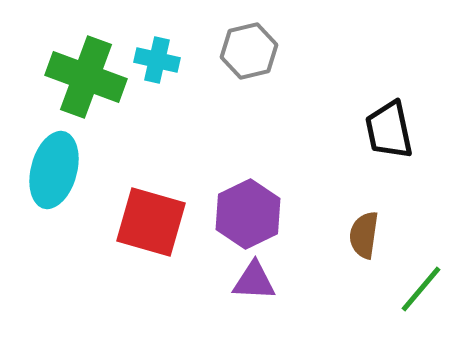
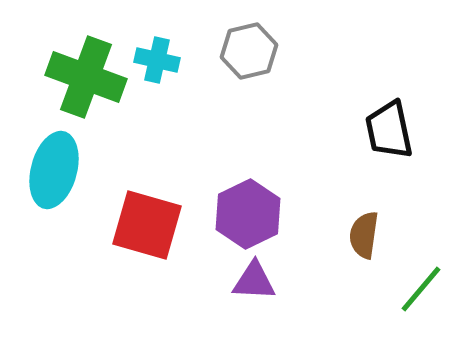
red square: moved 4 px left, 3 px down
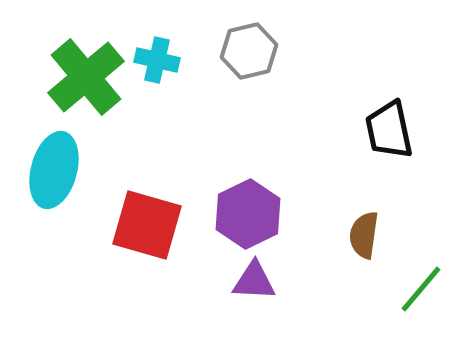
green cross: rotated 30 degrees clockwise
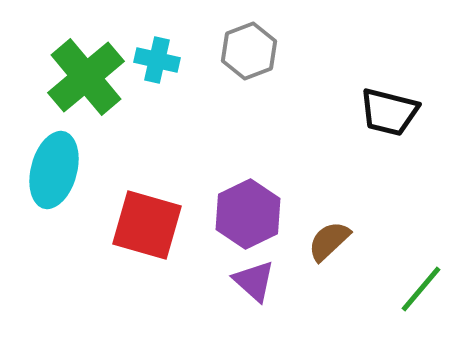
gray hexagon: rotated 8 degrees counterclockwise
black trapezoid: moved 18 px up; rotated 64 degrees counterclockwise
brown semicircle: moved 35 px left, 6 px down; rotated 39 degrees clockwise
purple triangle: rotated 39 degrees clockwise
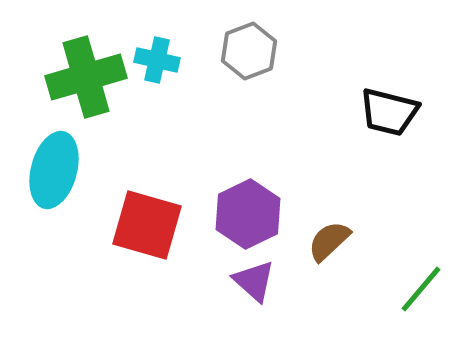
green cross: rotated 24 degrees clockwise
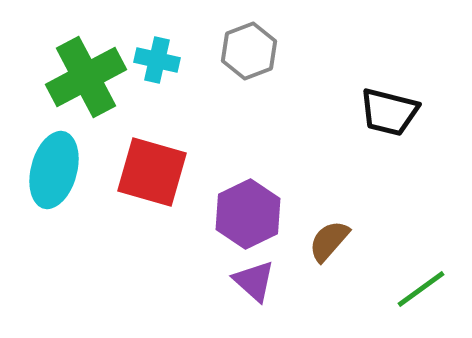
green cross: rotated 12 degrees counterclockwise
red square: moved 5 px right, 53 px up
brown semicircle: rotated 6 degrees counterclockwise
green line: rotated 14 degrees clockwise
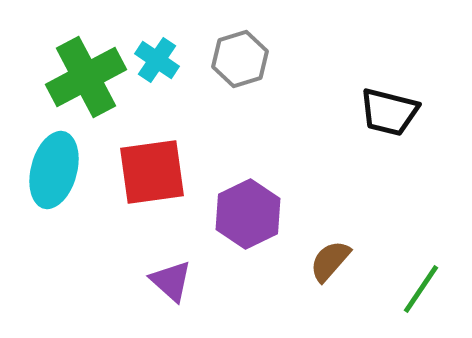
gray hexagon: moved 9 px left, 8 px down; rotated 4 degrees clockwise
cyan cross: rotated 21 degrees clockwise
red square: rotated 24 degrees counterclockwise
brown semicircle: moved 1 px right, 20 px down
purple triangle: moved 83 px left
green line: rotated 20 degrees counterclockwise
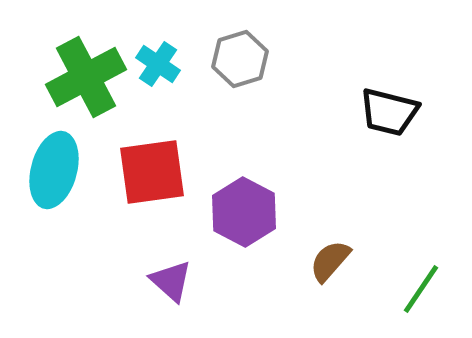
cyan cross: moved 1 px right, 4 px down
purple hexagon: moved 4 px left, 2 px up; rotated 6 degrees counterclockwise
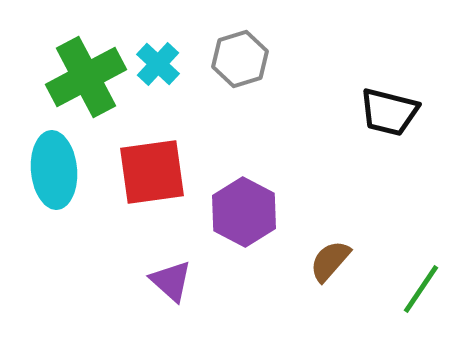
cyan cross: rotated 9 degrees clockwise
cyan ellipse: rotated 20 degrees counterclockwise
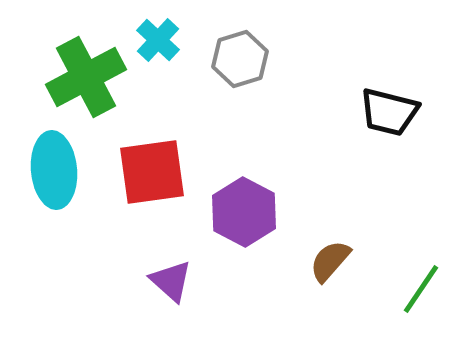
cyan cross: moved 24 px up
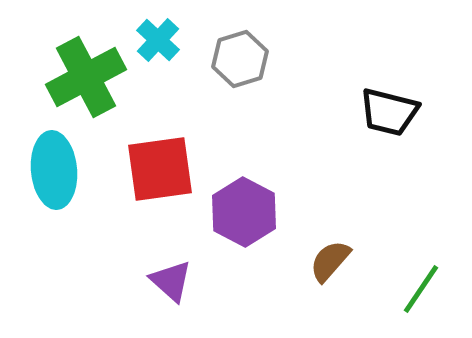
red square: moved 8 px right, 3 px up
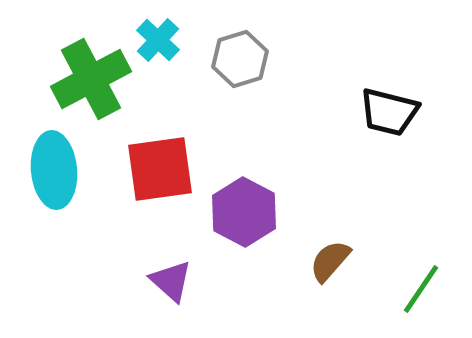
green cross: moved 5 px right, 2 px down
